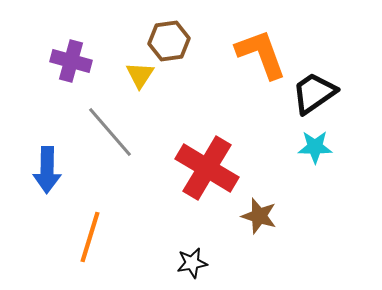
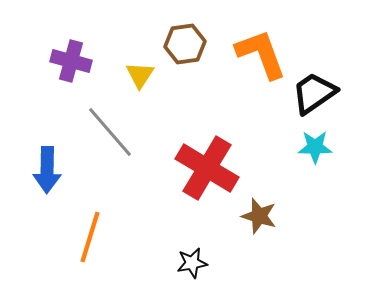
brown hexagon: moved 16 px right, 3 px down
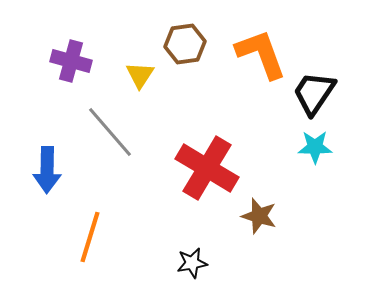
black trapezoid: rotated 21 degrees counterclockwise
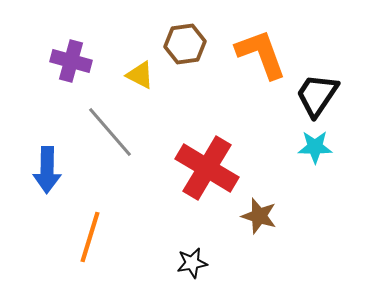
yellow triangle: rotated 36 degrees counterclockwise
black trapezoid: moved 3 px right, 2 px down
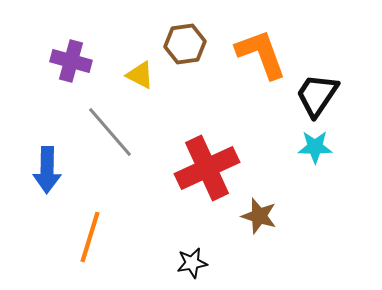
red cross: rotated 34 degrees clockwise
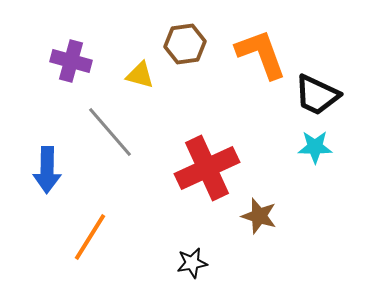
yellow triangle: rotated 12 degrees counterclockwise
black trapezoid: rotated 99 degrees counterclockwise
orange line: rotated 15 degrees clockwise
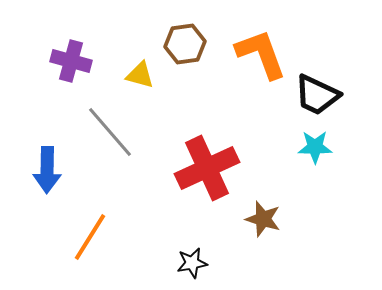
brown star: moved 4 px right, 3 px down
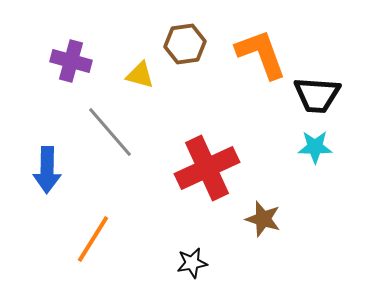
black trapezoid: rotated 21 degrees counterclockwise
orange line: moved 3 px right, 2 px down
